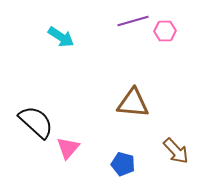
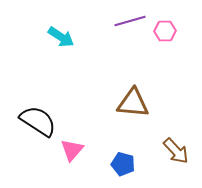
purple line: moved 3 px left
black semicircle: moved 2 px right, 1 px up; rotated 9 degrees counterclockwise
pink triangle: moved 4 px right, 2 px down
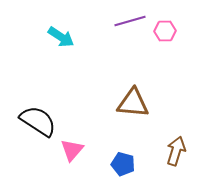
brown arrow: rotated 120 degrees counterclockwise
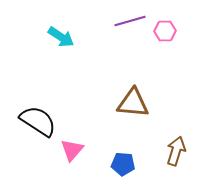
blue pentagon: rotated 10 degrees counterclockwise
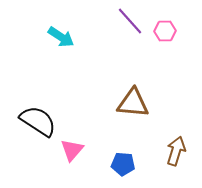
purple line: rotated 64 degrees clockwise
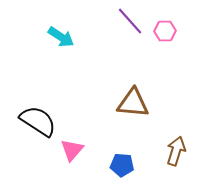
blue pentagon: moved 1 px left, 1 px down
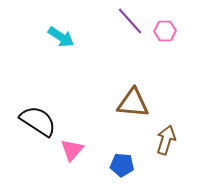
brown arrow: moved 10 px left, 11 px up
